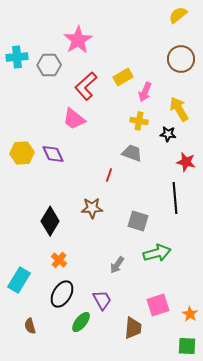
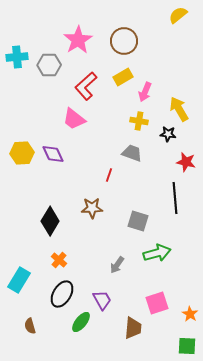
brown circle: moved 57 px left, 18 px up
pink square: moved 1 px left, 2 px up
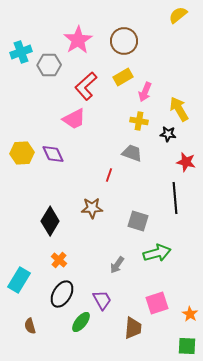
cyan cross: moved 4 px right, 5 px up; rotated 15 degrees counterclockwise
pink trapezoid: rotated 65 degrees counterclockwise
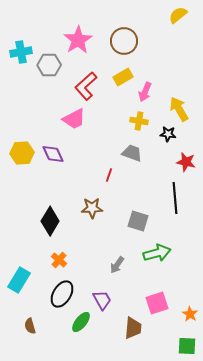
cyan cross: rotated 10 degrees clockwise
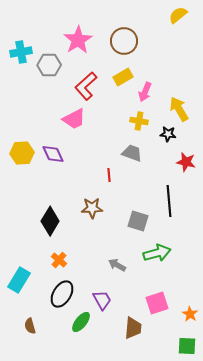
red line: rotated 24 degrees counterclockwise
black line: moved 6 px left, 3 px down
gray arrow: rotated 84 degrees clockwise
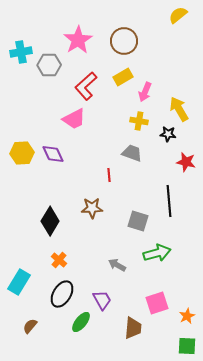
cyan rectangle: moved 2 px down
orange star: moved 3 px left, 2 px down; rotated 14 degrees clockwise
brown semicircle: rotated 56 degrees clockwise
